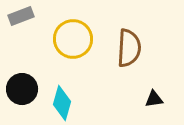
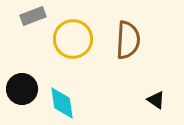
gray rectangle: moved 12 px right
brown semicircle: moved 1 px left, 8 px up
black triangle: moved 2 px right, 1 px down; rotated 42 degrees clockwise
cyan diamond: rotated 24 degrees counterclockwise
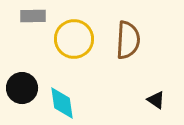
gray rectangle: rotated 20 degrees clockwise
yellow circle: moved 1 px right
black circle: moved 1 px up
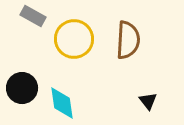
gray rectangle: rotated 30 degrees clockwise
black triangle: moved 8 px left, 1 px down; rotated 18 degrees clockwise
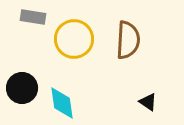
gray rectangle: moved 1 px down; rotated 20 degrees counterclockwise
black triangle: moved 1 px down; rotated 18 degrees counterclockwise
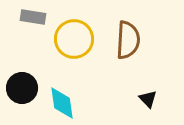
black triangle: moved 3 px up; rotated 12 degrees clockwise
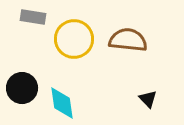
brown semicircle: rotated 87 degrees counterclockwise
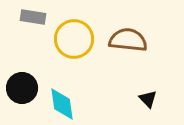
cyan diamond: moved 1 px down
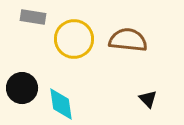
cyan diamond: moved 1 px left
